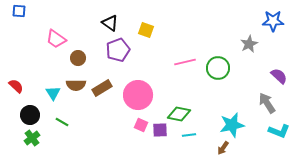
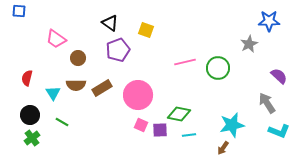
blue star: moved 4 px left
red semicircle: moved 11 px right, 8 px up; rotated 119 degrees counterclockwise
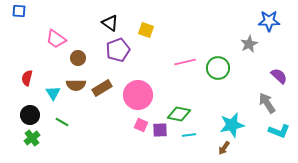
brown arrow: moved 1 px right
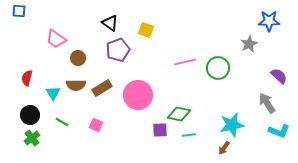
pink square: moved 45 px left
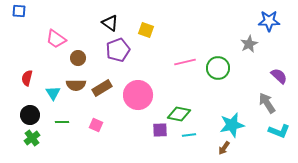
green line: rotated 32 degrees counterclockwise
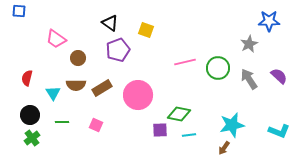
gray arrow: moved 18 px left, 24 px up
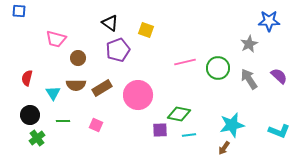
pink trapezoid: rotated 20 degrees counterclockwise
green line: moved 1 px right, 1 px up
green cross: moved 5 px right
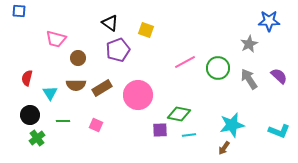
pink line: rotated 15 degrees counterclockwise
cyan triangle: moved 3 px left
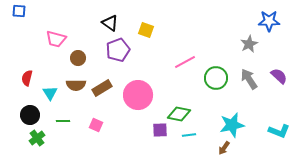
green circle: moved 2 px left, 10 px down
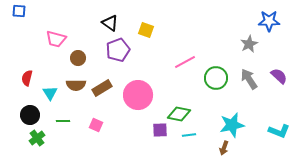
brown arrow: rotated 16 degrees counterclockwise
